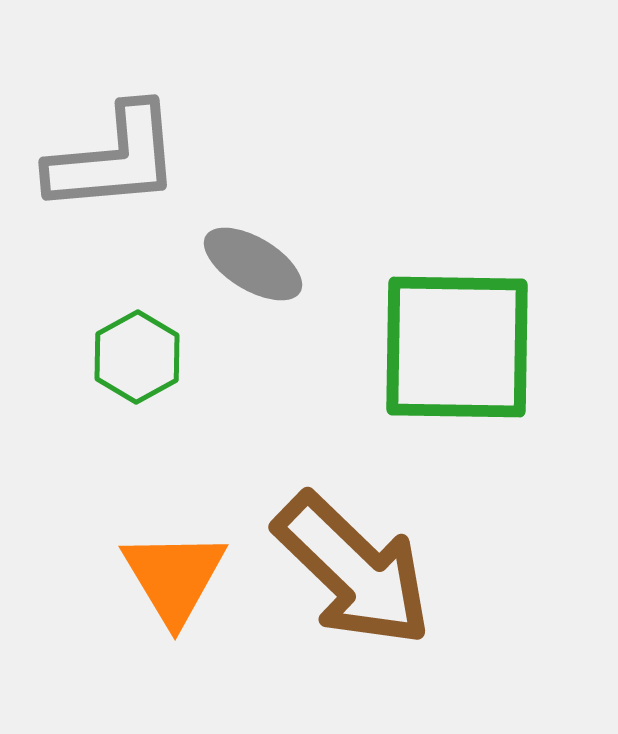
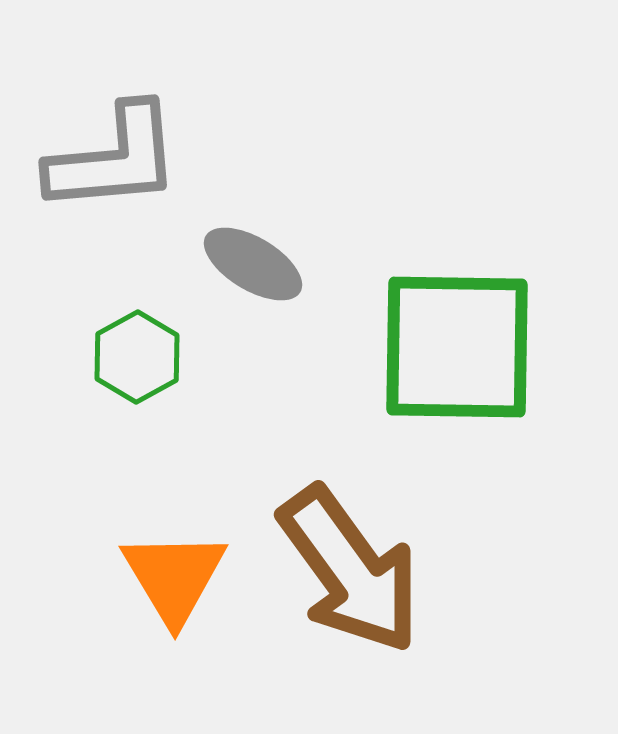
brown arrow: moved 3 px left; rotated 10 degrees clockwise
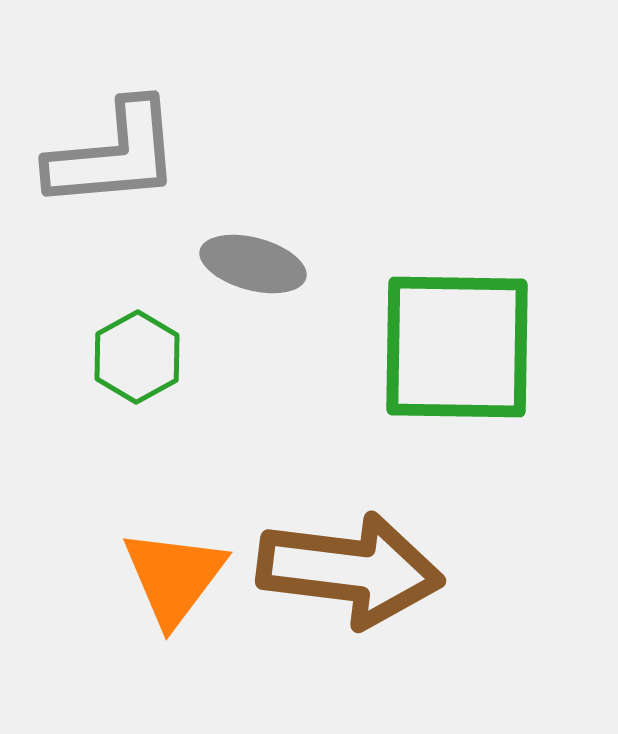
gray L-shape: moved 4 px up
gray ellipse: rotated 16 degrees counterclockwise
brown arrow: rotated 47 degrees counterclockwise
orange triangle: rotated 8 degrees clockwise
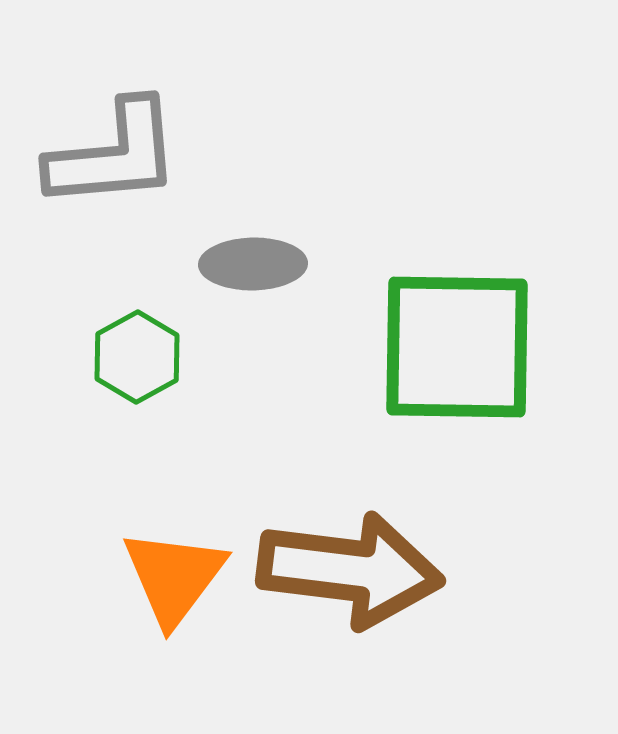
gray ellipse: rotated 16 degrees counterclockwise
